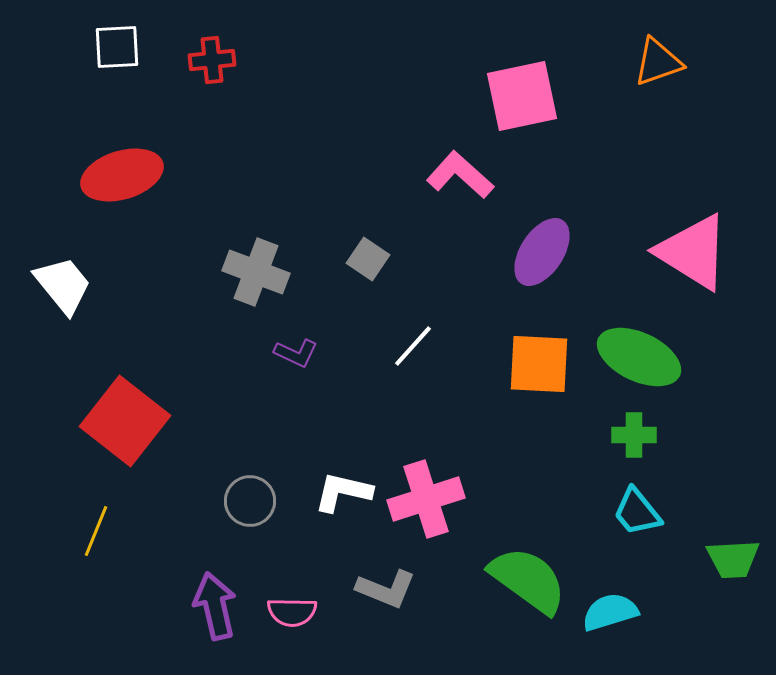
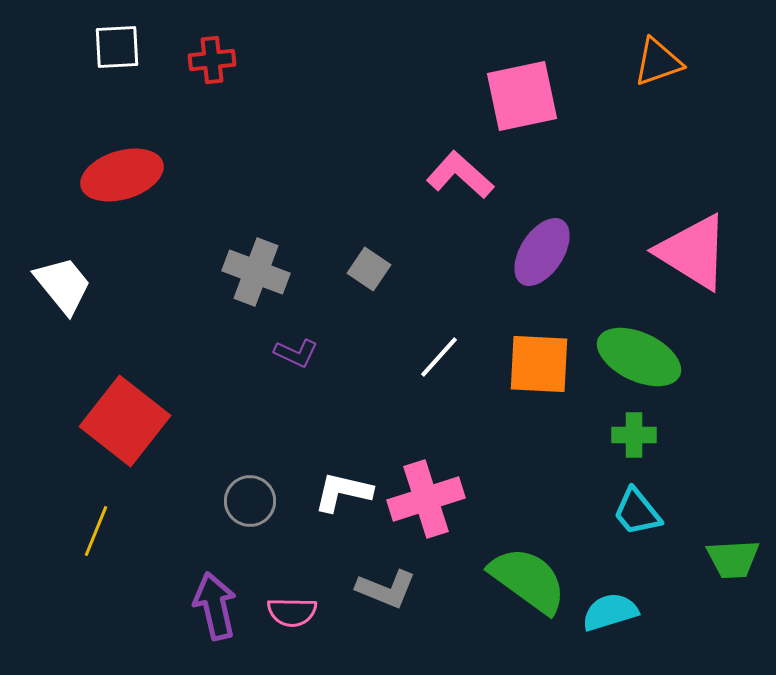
gray square: moved 1 px right, 10 px down
white line: moved 26 px right, 11 px down
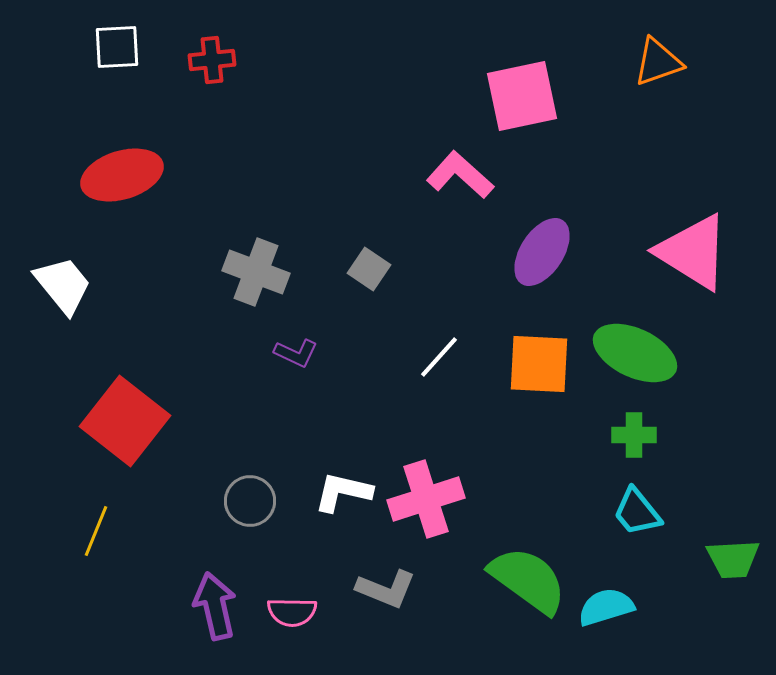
green ellipse: moved 4 px left, 4 px up
cyan semicircle: moved 4 px left, 5 px up
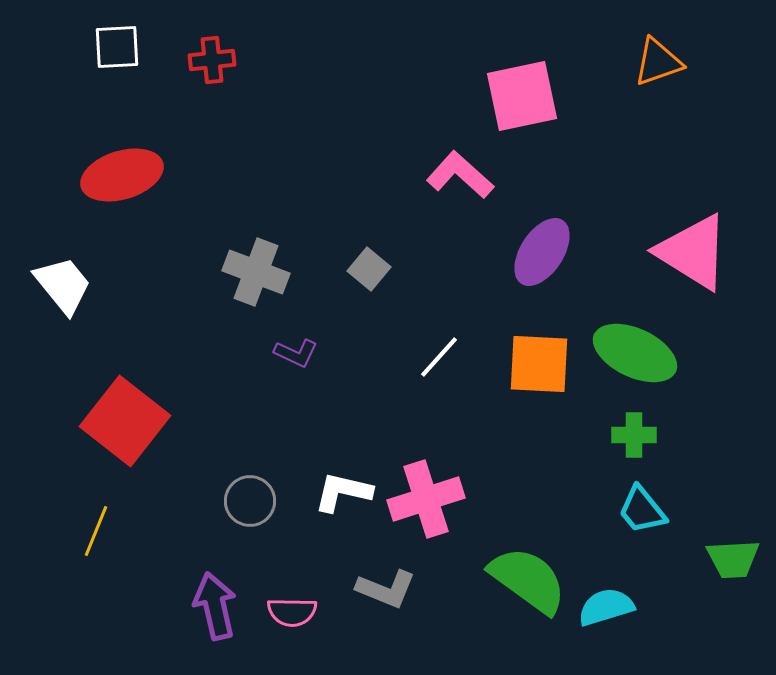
gray square: rotated 6 degrees clockwise
cyan trapezoid: moved 5 px right, 2 px up
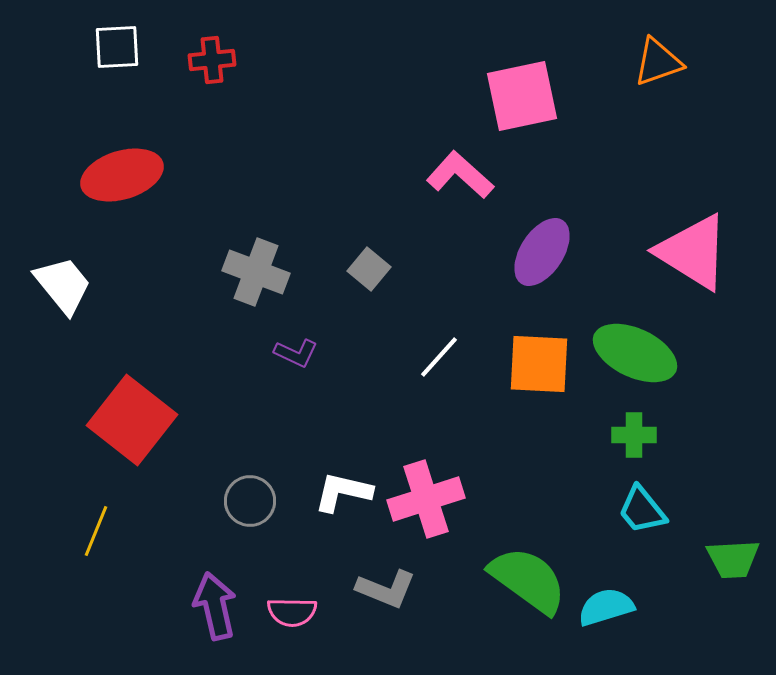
red square: moved 7 px right, 1 px up
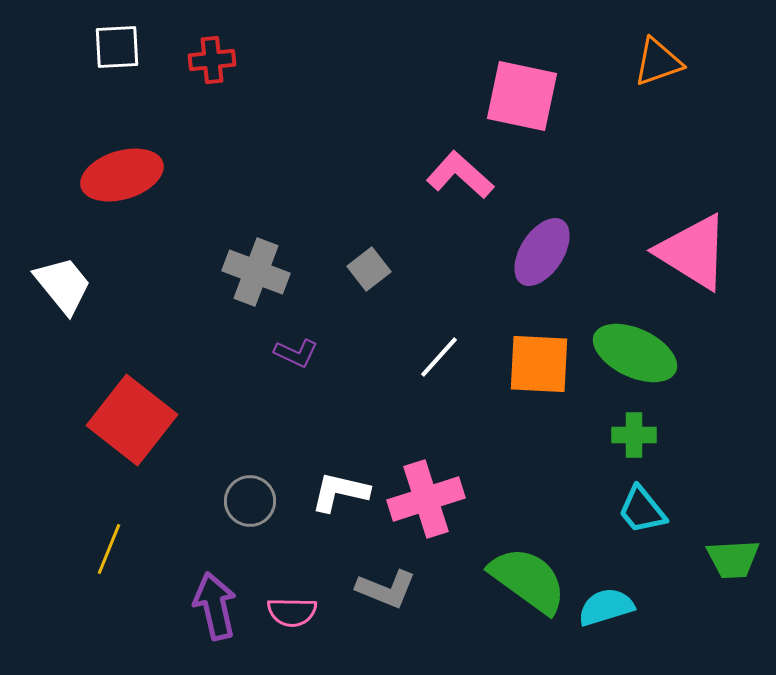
pink square: rotated 24 degrees clockwise
gray square: rotated 12 degrees clockwise
white L-shape: moved 3 px left
yellow line: moved 13 px right, 18 px down
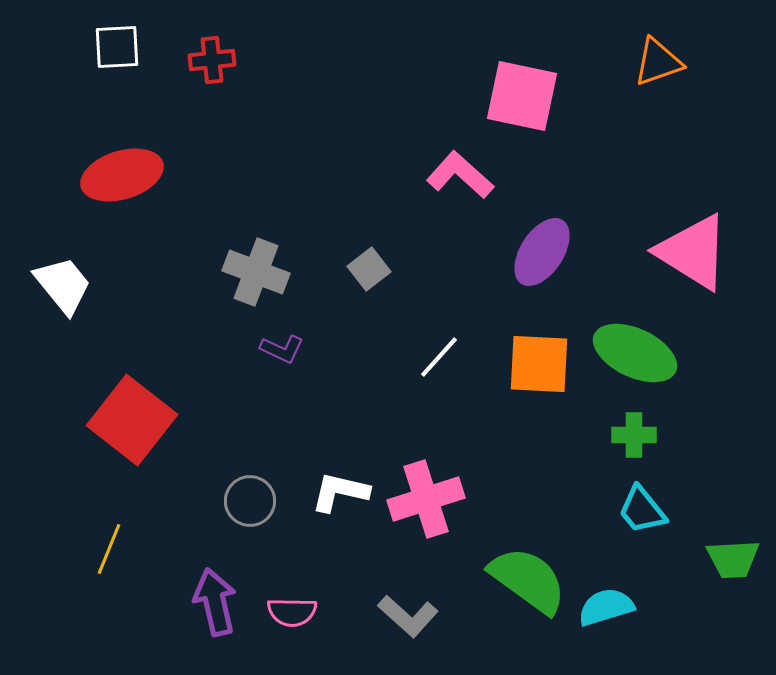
purple L-shape: moved 14 px left, 4 px up
gray L-shape: moved 22 px right, 27 px down; rotated 20 degrees clockwise
purple arrow: moved 4 px up
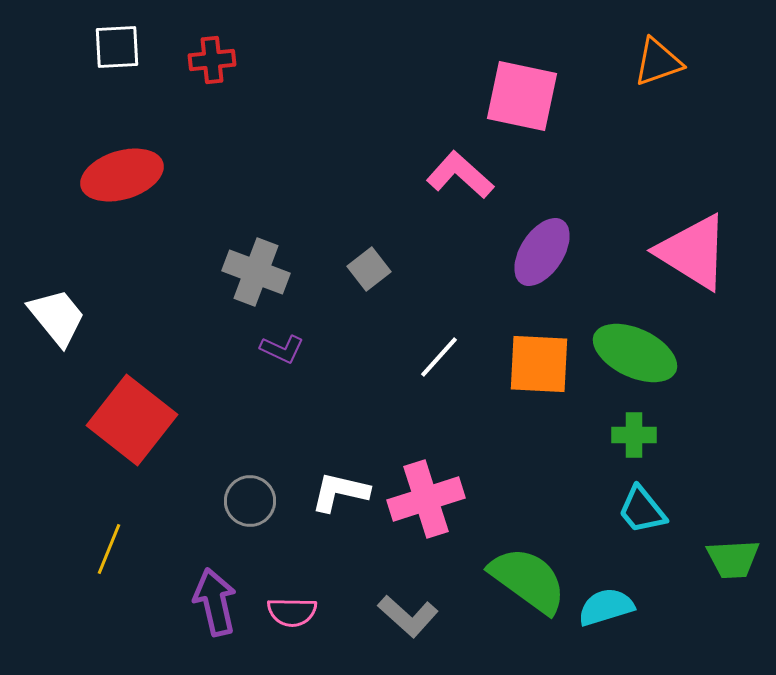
white trapezoid: moved 6 px left, 32 px down
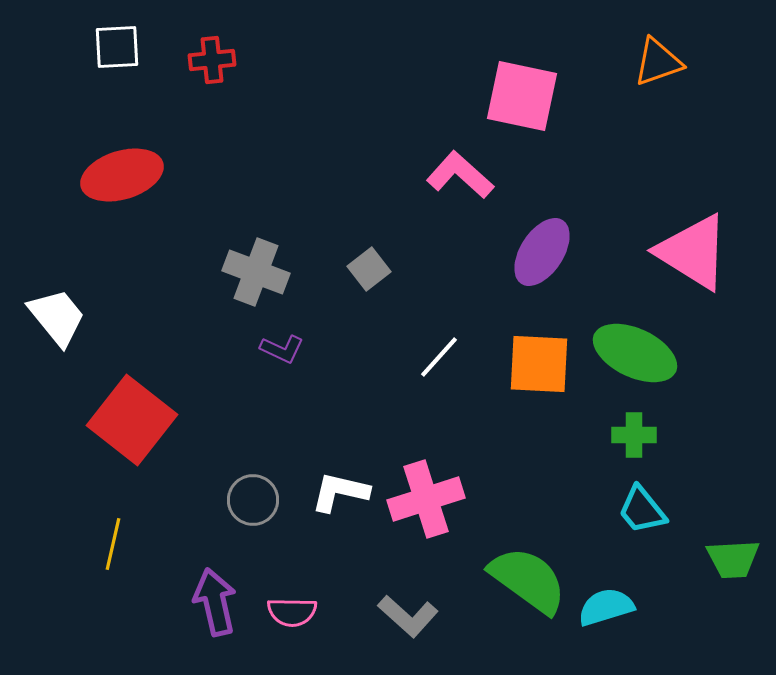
gray circle: moved 3 px right, 1 px up
yellow line: moved 4 px right, 5 px up; rotated 9 degrees counterclockwise
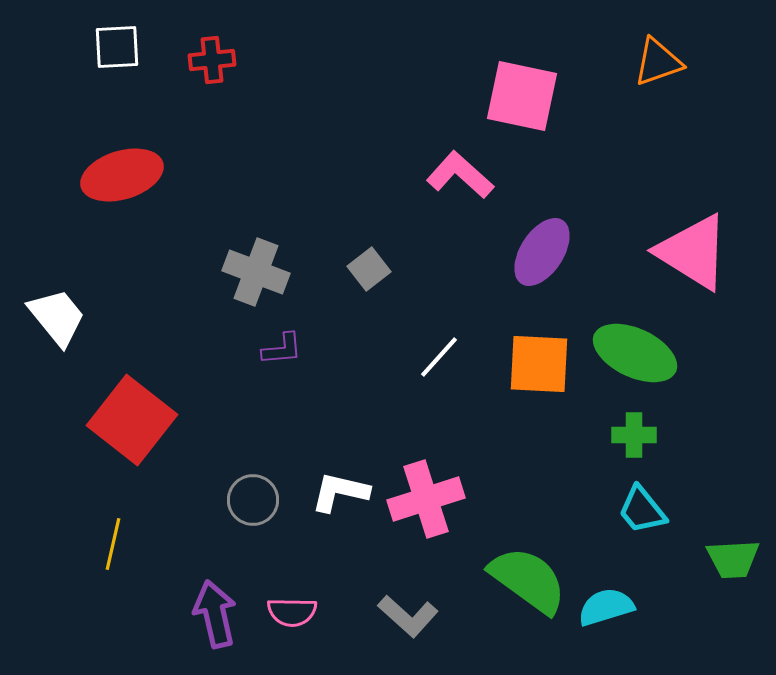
purple L-shape: rotated 30 degrees counterclockwise
purple arrow: moved 12 px down
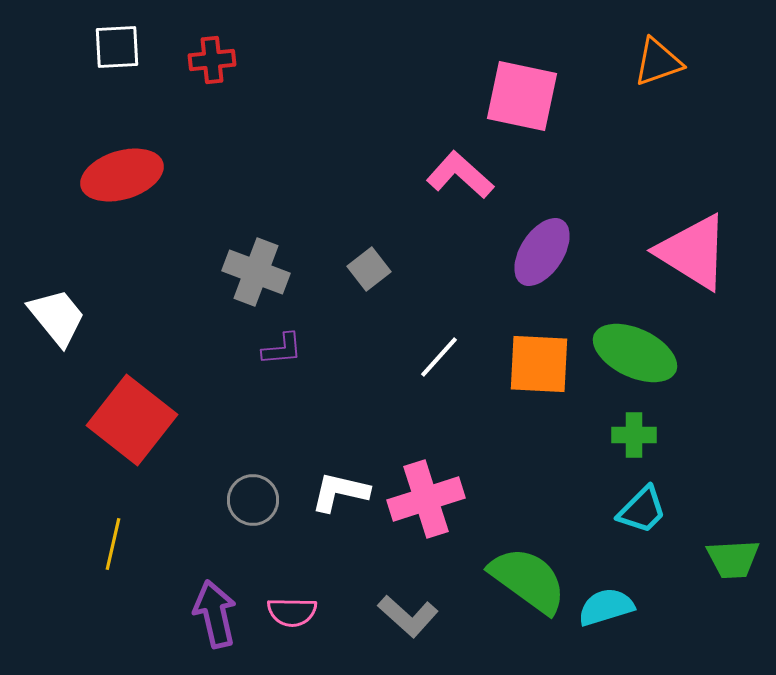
cyan trapezoid: rotated 96 degrees counterclockwise
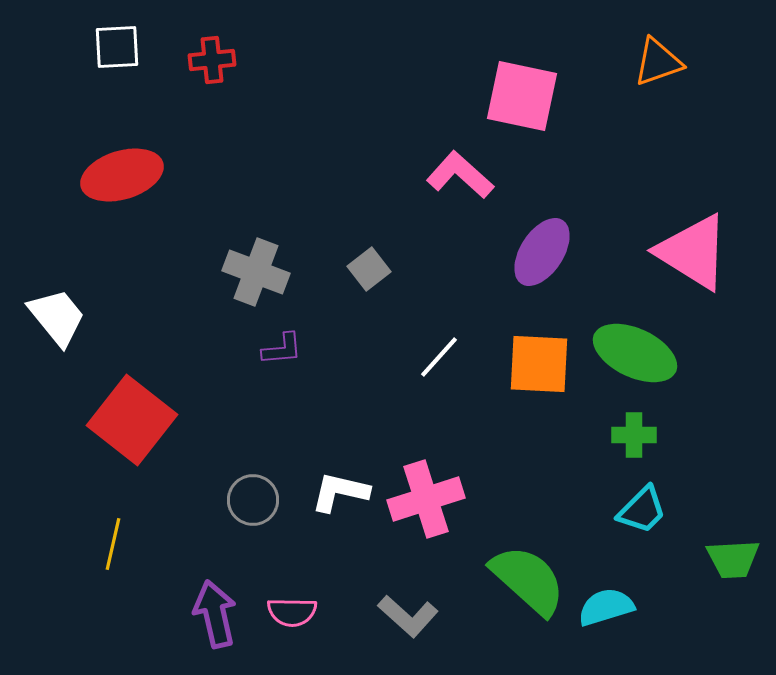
green semicircle: rotated 6 degrees clockwise
